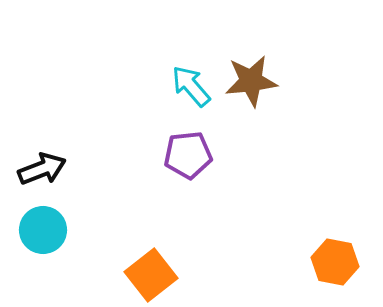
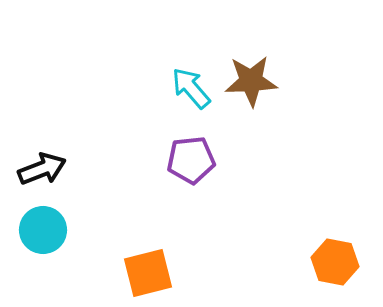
brown star: rotated 4 degrees clockwise
cyan arrow: moved 2 px down
purple pentagon: moved 3 px right, 5 px down
orange square: moved 3 px left, 2 px up; rotated 24 degrees clockwise
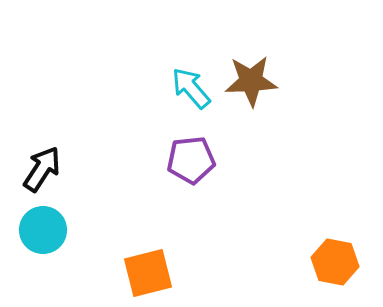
black arrow: rotated 36 degrees counterclockwise
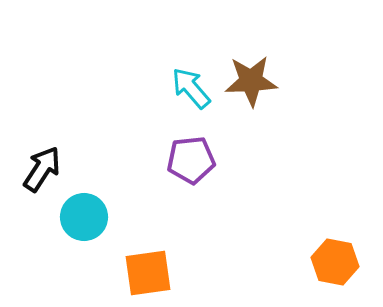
cyan circle: moved 41 px right, 13 px up
orange square: rotated 6 degrees clockwise
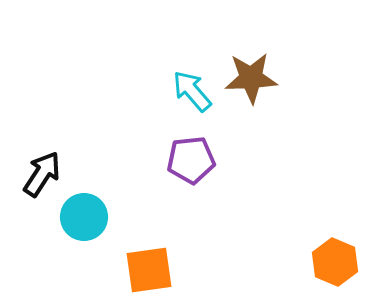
brown star: moved 3 px up
cyan arrow: moved 1 px right, 3 px down
black arrow: moved 5 px down
orange hexagon: rotated 12 degrees clockwise
orange square: moved 1 px right, 3 px up
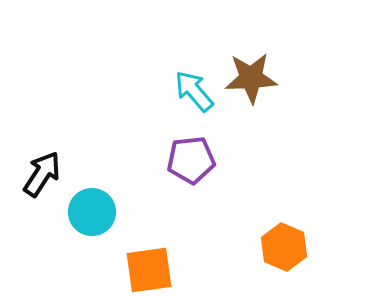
cyan arrow: moved 2 px right
cyan circle: moved 8 px right, 5 px up
orange hexagon: moved 51 px left, 15 px up
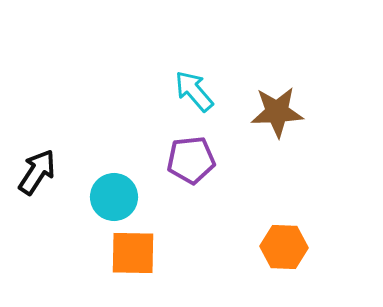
brown star: moved 26 px right, 34 px down
black arrow: moved 5 px left, 2 px up
cyan circle: moved 22 px right, 15 px up
orange hexagon: rotated 21 degrees counterclockwise
orange square: moved 16 px left, 17 px up; rotated 9 degrees clockwise
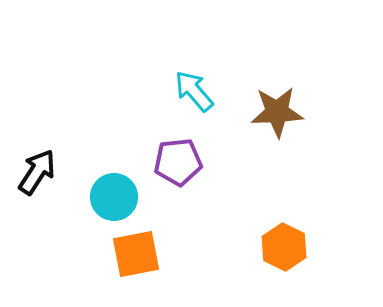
purple pentagon: moved 13 px left, 2 px down
orange hexagon: rotated 24 degrees clockwise
orange square: moved 3 px right, 1 px down; rotated 12 degrees counterclockwise
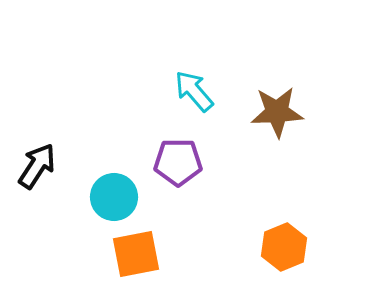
purple pentagon: rotated 6 degrees clockwise
black arrow: moved 6 px up
orange hexagon: rotated 12 degrees clockwise
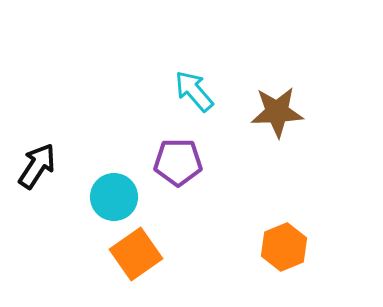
orange square: rotated 24 degrees counterclockwise
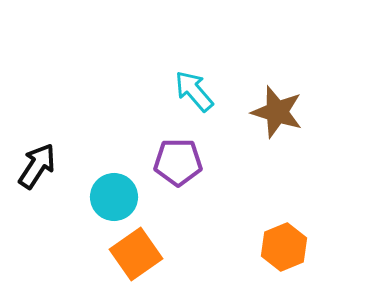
brown star: rotated 20 degrees clockwise
